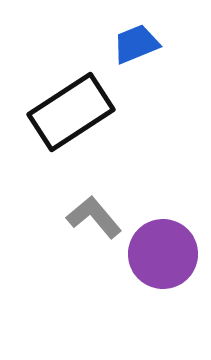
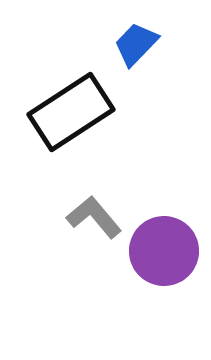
blue trapezoid: rotated 24 degrees counterclockwise
purple circle: moved 1 px right, 3 px up
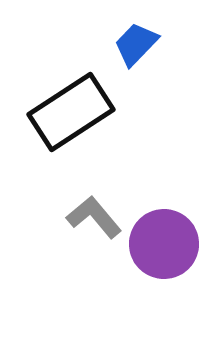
purple circle: moved 7 px up
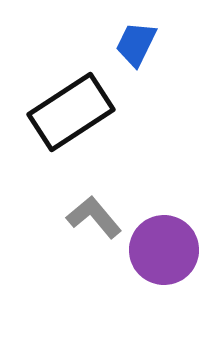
blue trapezoid: rotated 18 degrees counterclockwise
purple circle: moved 6 px down
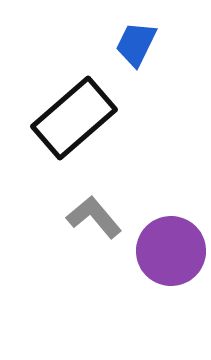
black rectangle: moved 3 px right, 6 px down; rotated 8 degrees counterclockwise
purple circle: moved 7 px right, 1 px down
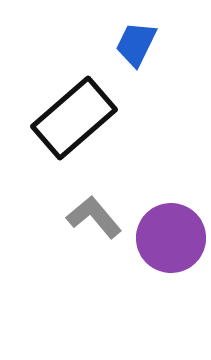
purple circle: moved 13 px up
